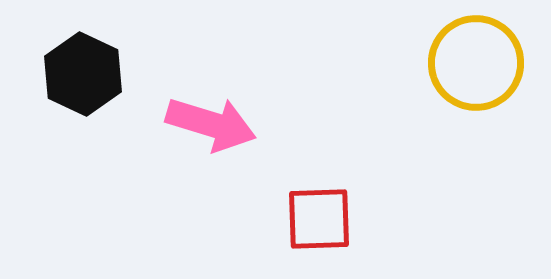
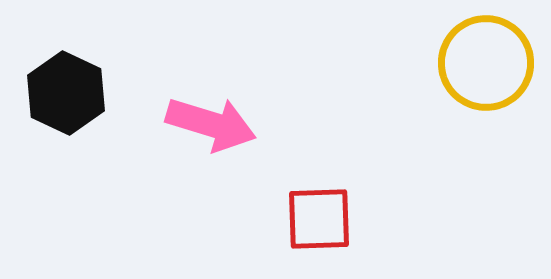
yellow circle: moved 10 px right
black hexagon: moved 17 px left, 19 px down
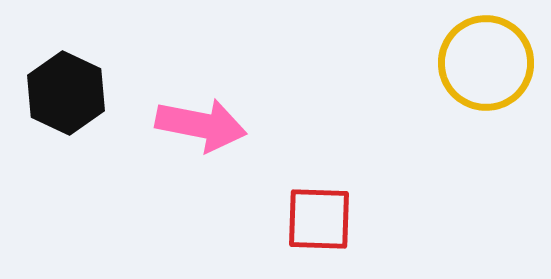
pink arrow: moved 10 px left, 1 px down; rotated 6 degrees counterclockwise
red square: rotated 4 degrees clockwise
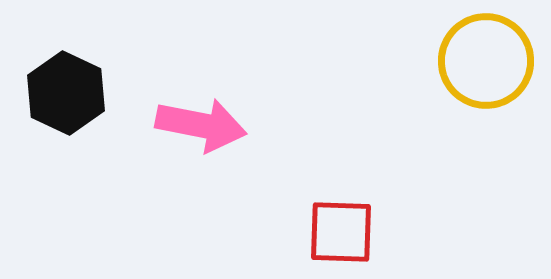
yellow circle: moved 2 px up
red square: moved 22 px right, 13 px down
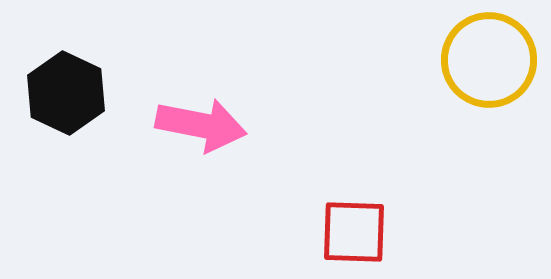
yellow circle: moved 3 px right, 1 px up
red square: moved 13 px right
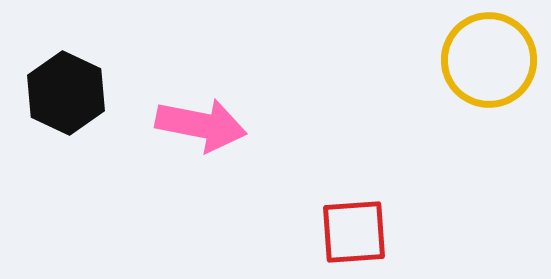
red square: rotated 6 degrees counterclockwise
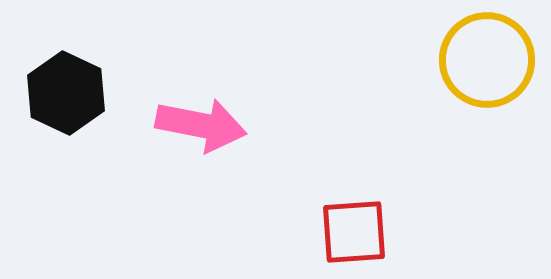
yellow circle: moved 2 px left
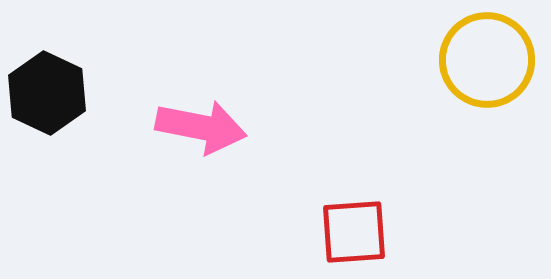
black hexagon: moved 19 px left
pink arrow: moved 2 px down
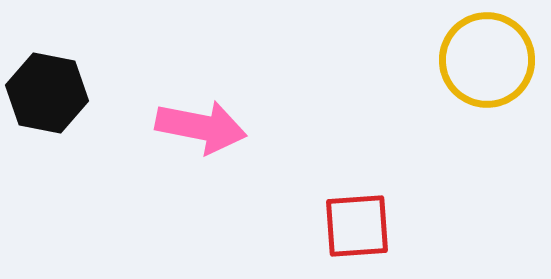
black hexagon: rotated 14 degrees counterclockwise
red square: moved 3 px right, 6 px up
